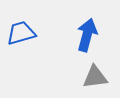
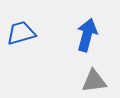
gray triangle: moved 1 px left, 4 px down
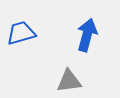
gray triangle: moved 25 px left
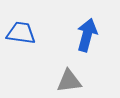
blue trapezoid: rotated 24 degrees clockwise
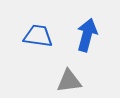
blue trapezoid: moved 17 px right, 3 px down
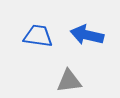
blue arrow: rotated 92 degrees counterclockwise
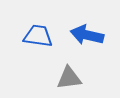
gray triangle: moved 3 px up
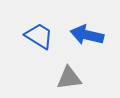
blue trapezoid: moved 1 px right; rotated 24 degrees clockwise
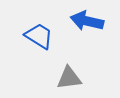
blue arrow: moved 14 px up
